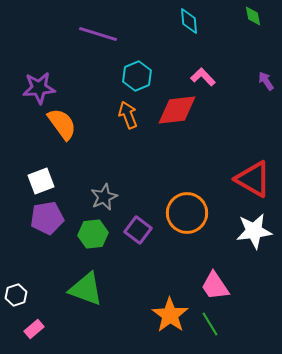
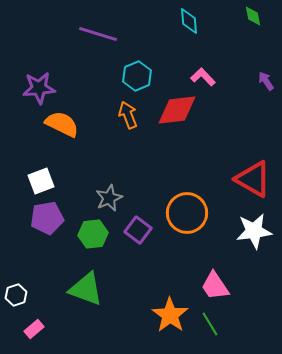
orange semicircle: rotated 28 degrees counterclockwise
gray star: moved 5 px right, 1 px down
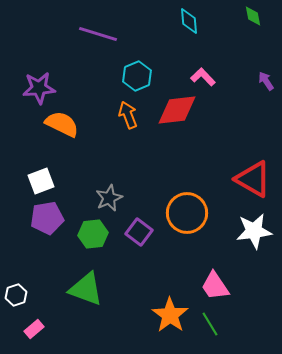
purple square: moved 1 px right, 2 px down
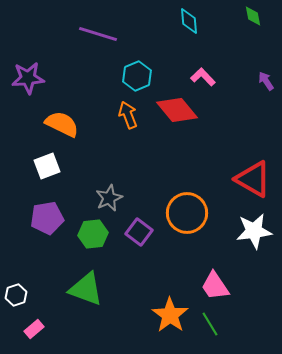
purple star: moved 11 px left, 10 px up
red diamond: rotated 57 degrees clockwise
white square: moved 6 px right, 15 px up
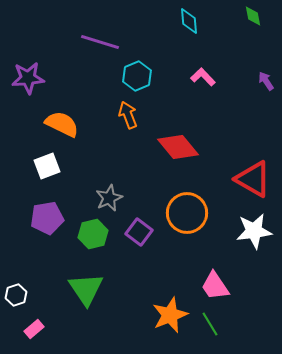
purple line: moved 2 px right, 8 px down
red diamond: moved 1 px right, 37 px down
green hexagon: rotated 8 degrees counterclockwise
green triangle: rotated 36 degrees clockwise
orange star: rotated 15 degrees clockwise
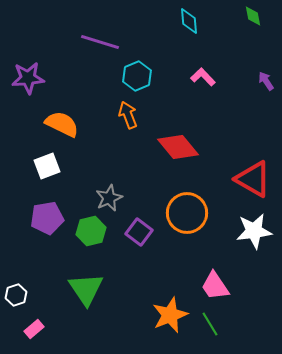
green hexagon: moved 2 px left, 3 px up
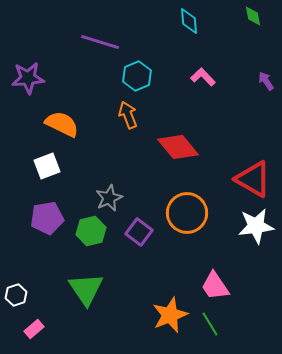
white star: moved 2 px right, 5 px up
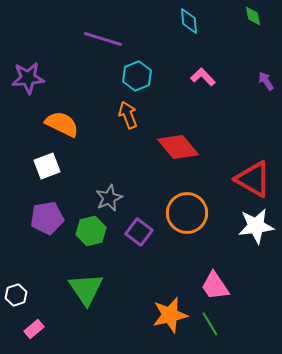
purple line: moved 3 px right, 3 px up
orange star: rotated 9 degrees clockwise
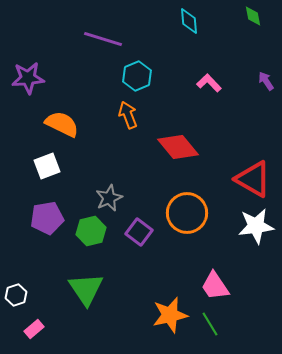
pink L-shape: moved 6 px right, 6 px down
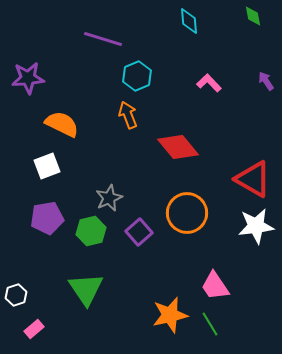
purple square: rotated 12 degrees clockwise
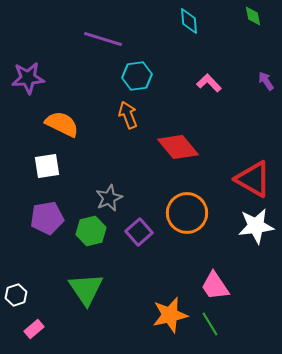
cyan hexagon: rotated 16 degrees clockwise
white square: rotated 12 degrees clockwise
